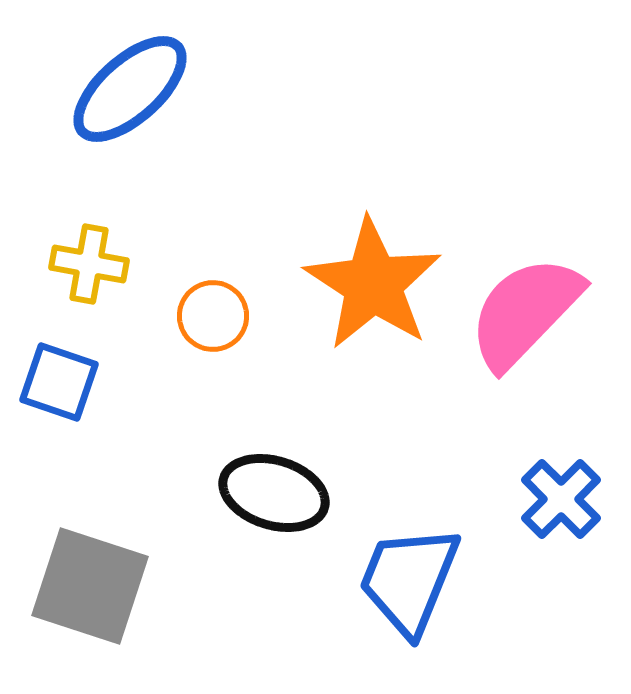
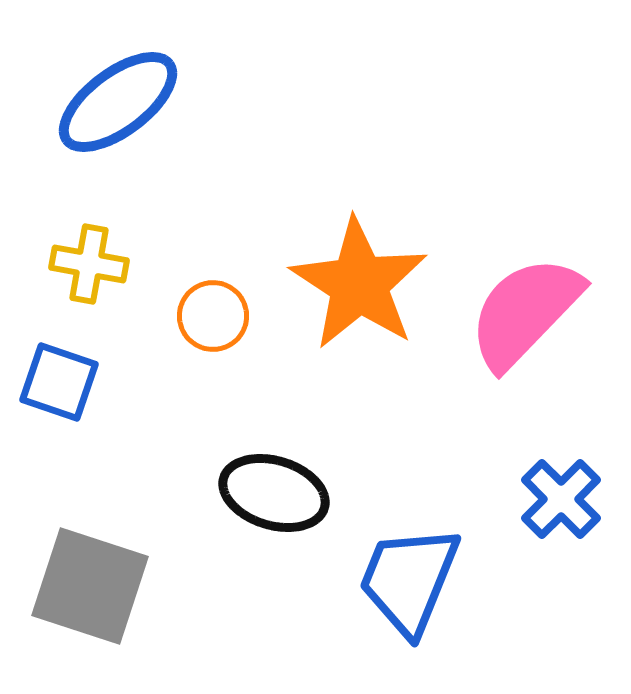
blue ellipse: moved 12 px left, 13 px down; rotated 5 degrees clockwise
orange star: moved 14 px left
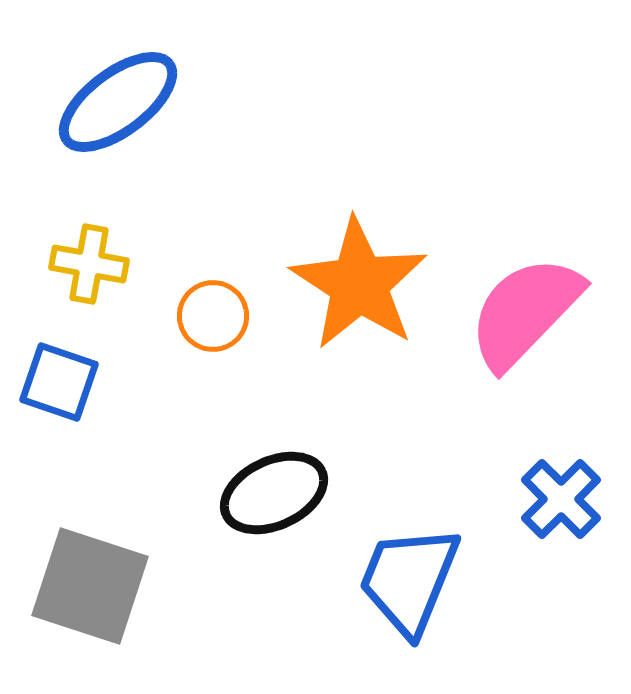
black ellipse: rotated 42 degrees counterclockwise
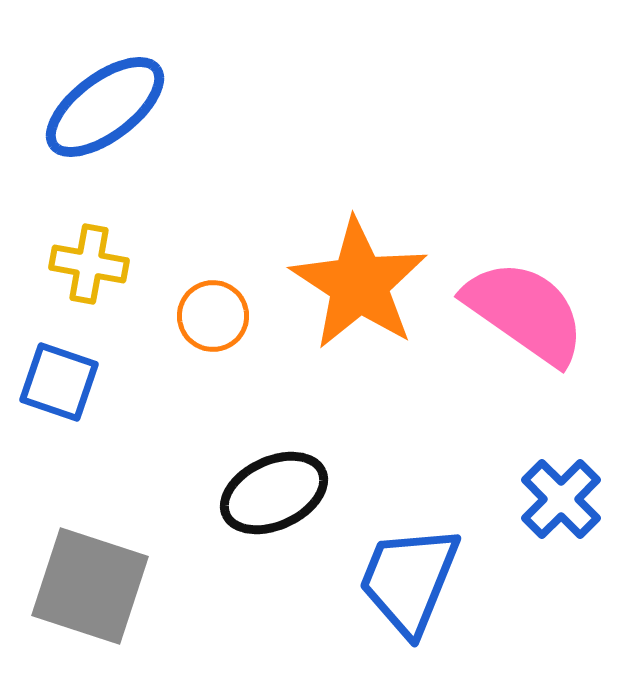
blue ellipse: moved 13 px left, 5 px down
pink semicircle: rotated 81 degrees clockwise
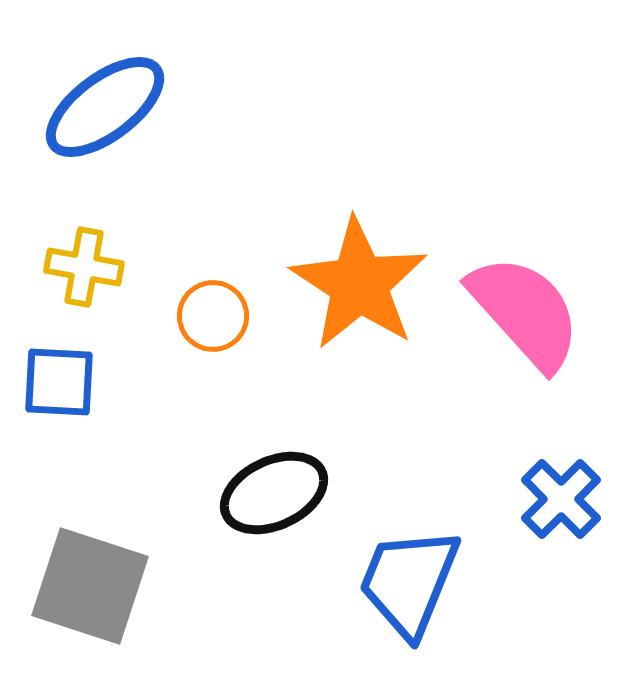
yellow cross: moved 5 px left, 3 px down
pink semicircle: rotated 13 degrees clockwise
blue square: rotated 16 degrees counterclockwise
blue trapezoid: moved 2 px down
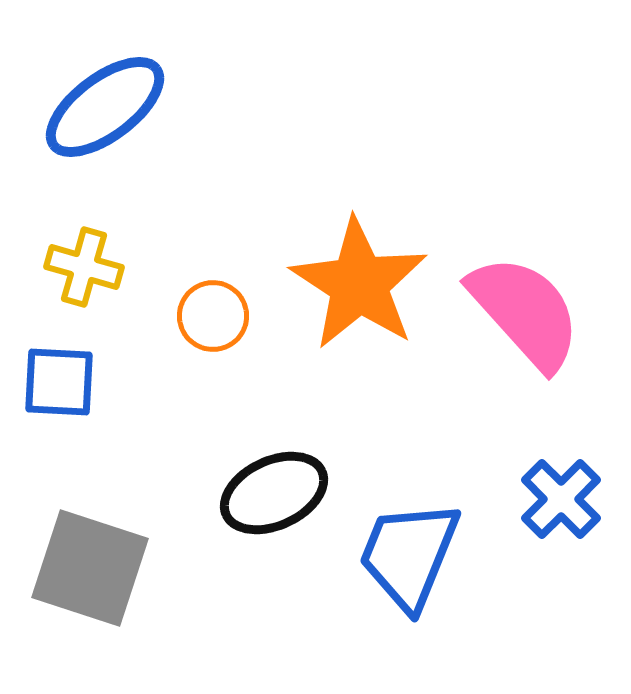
yellow cross: rotated 6 degrees clockwise
blue trapezoid: moved 27 px up
gray square: moved 18 px up
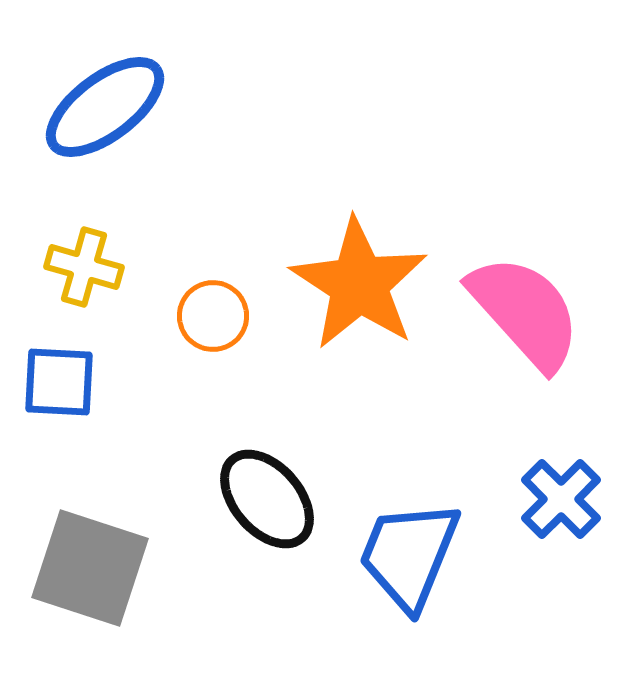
black ellipse: moved 7 px left, 6 px down; rotated 74 degrees clockwise
